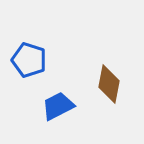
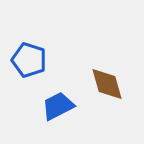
brown diamond: moved 2 px left; rotated 27 degrees counterclockwise
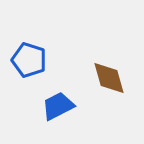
brown diamond: moved 2 px right, 6 px up
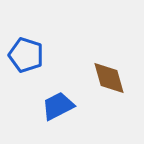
blue pentagon: moved 3 px left, 5 px up
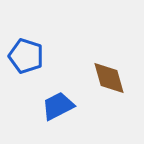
blue pentagon: moved 1 px down
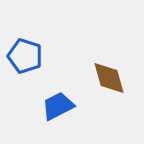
blue pentagon: moved 1 px left
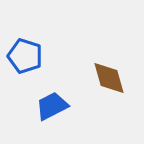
blue trapezoid: moved 6 px left
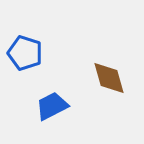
blue pentagon: moved 3 px up
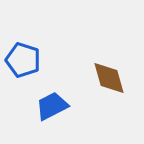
blue pentagon: moved 2 px left, 7 px down
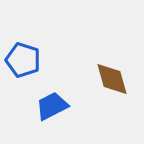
brown diamond: moved 3 px right, 1 px down
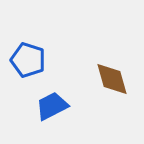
blue pentagon: moved 5 px right
